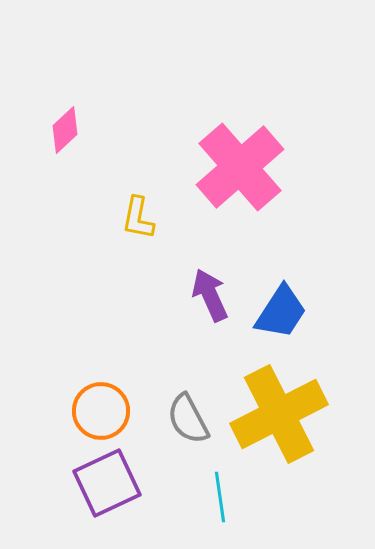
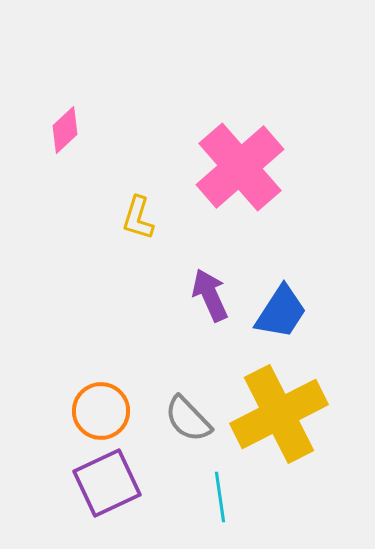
yellow L-shape: rotated 6 degrees clockwise
gray semicircle: rotated 16 degrees counterclockwise
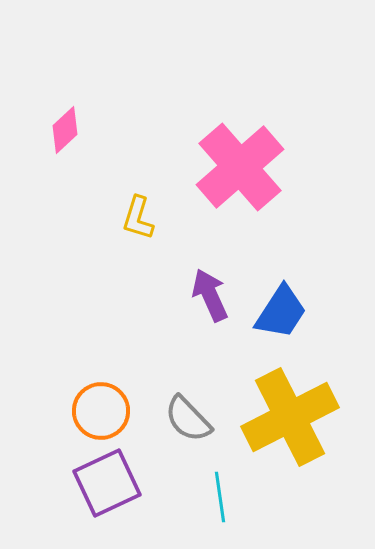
yellow cross: moved 11 px right, 3 px down
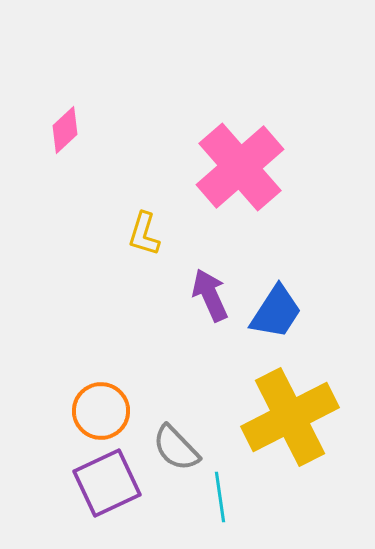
yellow L-shape: moved 6 px right, 16 px down
blue trapezoid: moved 5 px left
gray semicircle: moved 12 px left, 29 px down
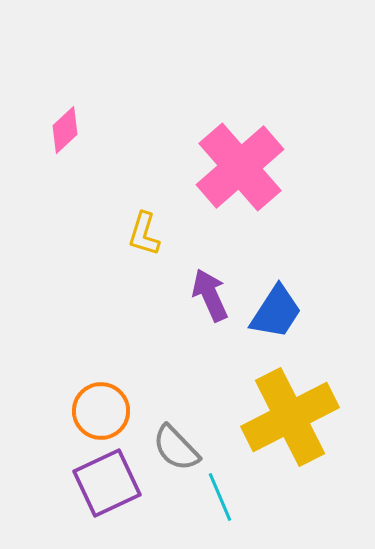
cyan line: rotated 15 degrees counterclockwise
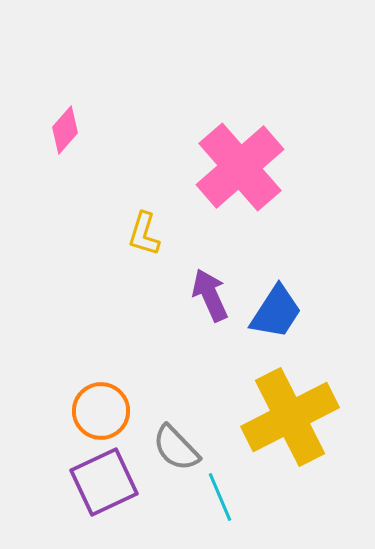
pink diamond: rotated 6 degrees counterclockwise
purple square: moved 3 px left, 1 px up
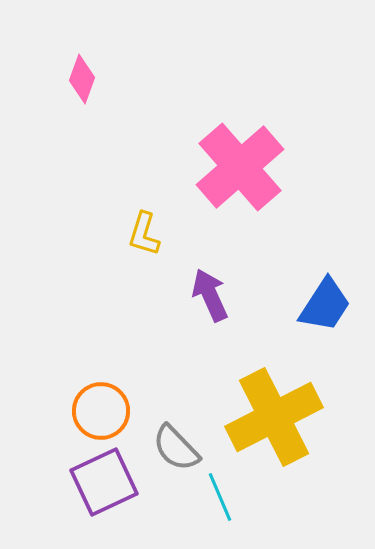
pink diamond: moved 17 px right, 51 px up; rotated 21 degrees counterclockwise
blue trapezoid: moved 49 px right, 7 px up
yellow cross: moved 16 px left
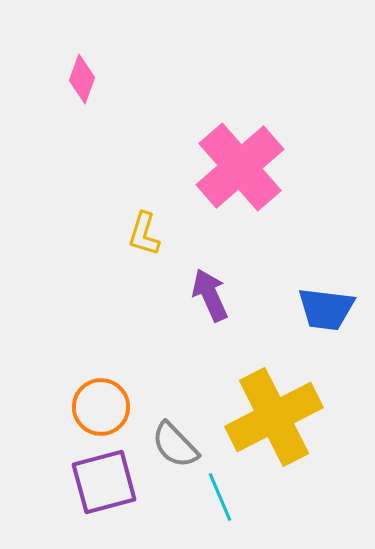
blue trapezoid: moved 1 px right, 4 px down; rotated 64 degrees clockwise
orange circle: moved 4 px up
gray semicircle: moved 1 px left, 3 px up
purple square: rotated 10 degrees clockwise
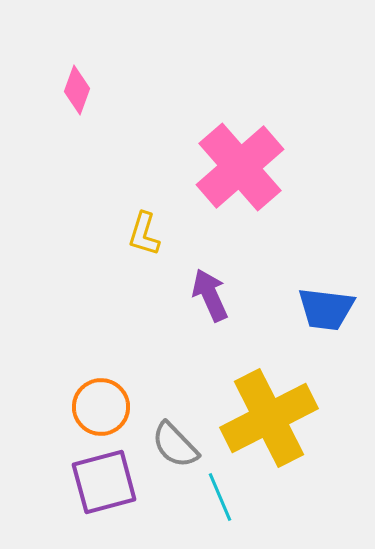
pink diamond: moved 5 px left, 11 px down
yellow cross: moved 5 px left, 1 px down
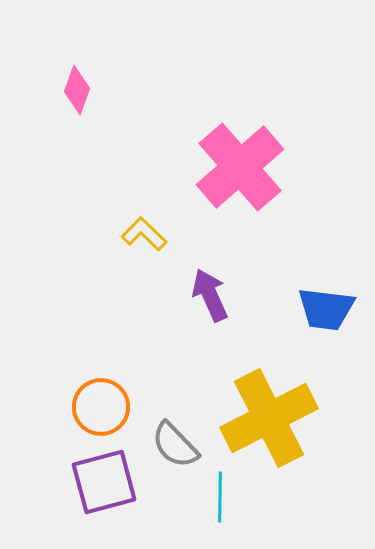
yellow L-shape: rotated 117 degrees clockwise
cyan line: rotated 24 degrees clockwise
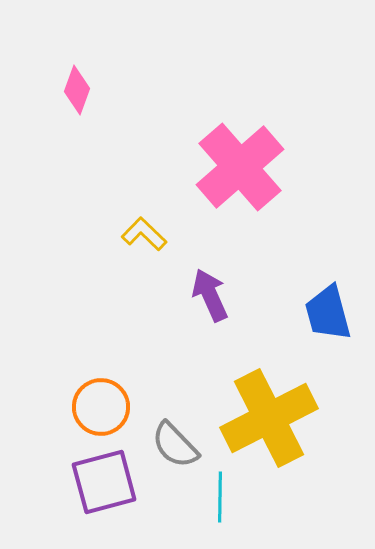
blue trapezoid: moved 2 px right, 4 px down; rotated 68 degrees clockwise
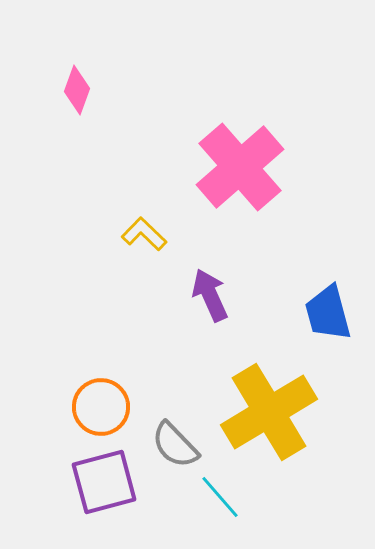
yellow cross: moved 6 px up; rotated 4 degrees counterclockwise
cyan line: rotated 42 degrees counterclockwise
